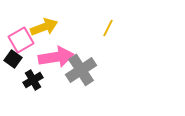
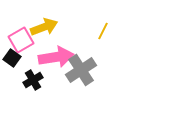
yellow line: moved 5 px left, 3 px down
black square: moved 1 px left, 1 px up
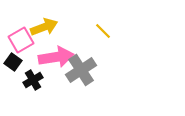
yellow line: rotated 72 degrees counterclockwise
black square: moved 1 px right, 4 px down
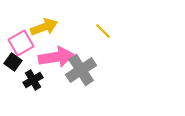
pink square: moved 3 px down
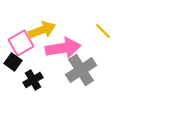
yellow arrow: moved 2 px left, 3 px down
pink arrow: moved 7 px right, 9 px up
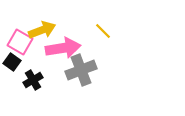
pink square: moved 1 px left, 1 px up; rotated 30 degrees counterclockwise
black square: moved 1 px left
gray cross: rotated 12 degrees clockwise
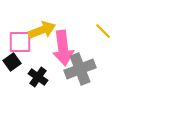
pink square: rotated 30 degrees counterclockwise
pink arrow: rotated 92 degrees clockwise
black square: rotated 18 degrees clockwise
gray cross: moved 1 px left, 1 px up
black cross: moved 5 px right, 3 px up; rotated 24 degrees counterclockwise
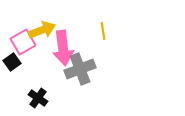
yellow line: rotated 36 degrees clockwise
pink square: moved 3 px right; rotated 30 degrees counterclockwise
black cross: moved 21 px down
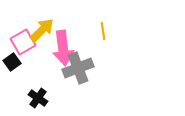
yellow arrow: rotated 24 degrees counterclockwise
gray cross: moved 2 px left, 1 px up
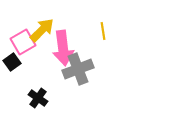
gray cross: moved 1 px down
